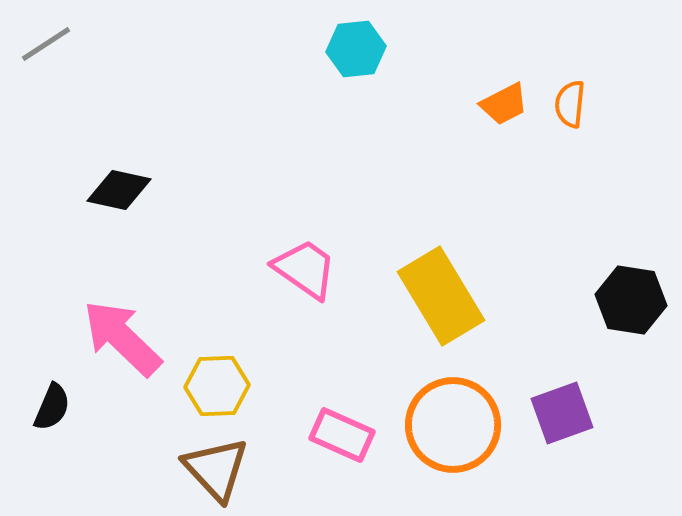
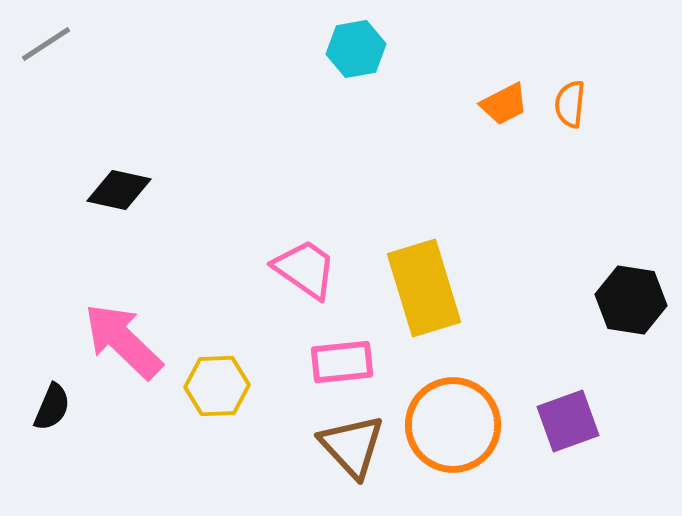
cyan hexagon: rotated 4 degrees counterclockwise
yellow rectangle: moved 17 px left, 8 px up; rotated 14 degrees clockwise
pink arrow: moved 1 px right, 3 px down
purple square: moved 6 px right, 8 px down
pink rectangle: moved 73 px up; rotated 30 degrees counterclockwise
brown triangle: moved 136 px right, 23 px up
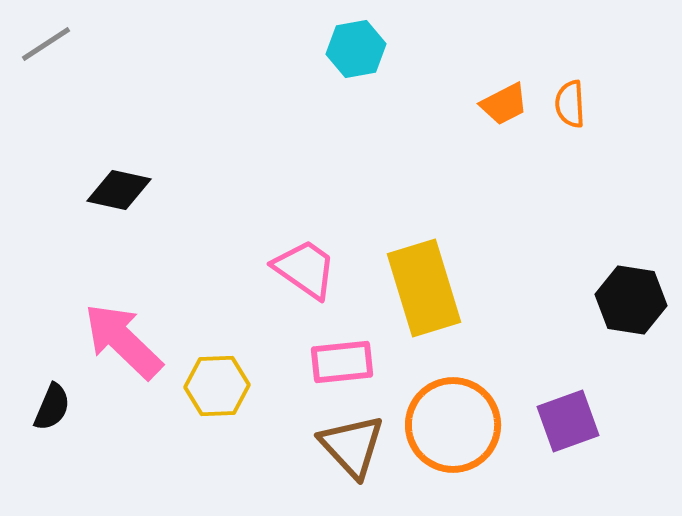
orange semicircle: rotated 9 degrees counterclockwise
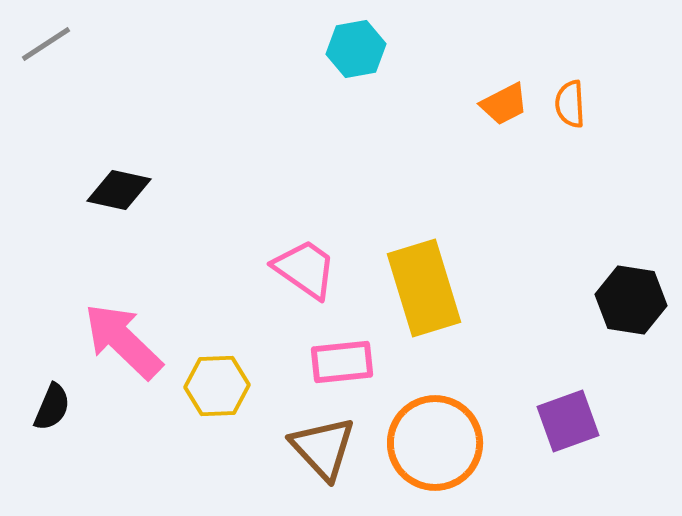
orange circle: moved 18 px left, 18 px down
brown triangle: moved 29 px left, 2 px down
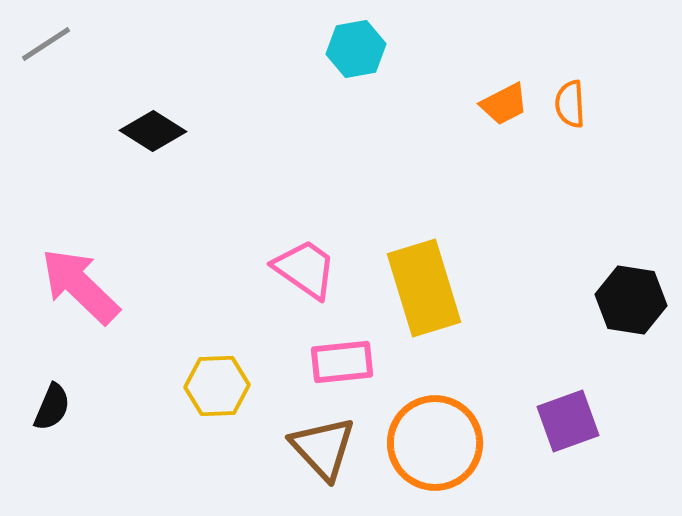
black diamond: moved 34 px right, 59 px up; rotated 20 degrees clockwise
pink arrow: moved 43 px left, 55 px up
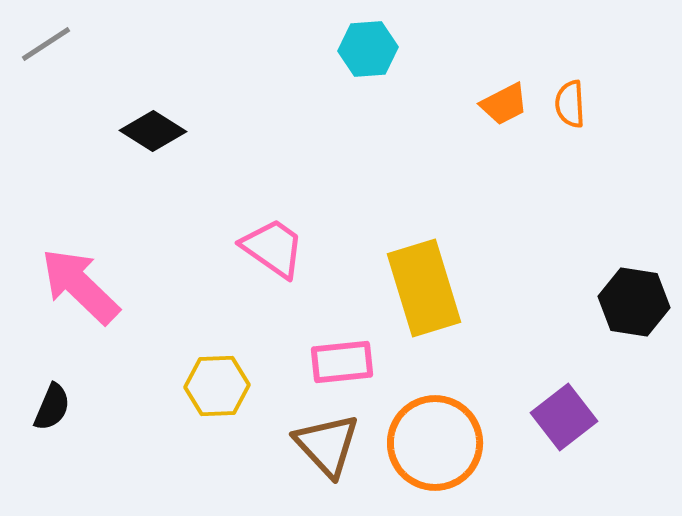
cyan hexagon: moved 12 px right; rotated 6 degrees clockwise
pink trapezoid: moved 32 px left, 21 px up
black hexagon: moved 3 px right, 2 px down
purple square: moved 4 px left, 4 px up; rotated 18 degrees counterclockwise
brown triangle: moved 4 px right, 3 px up
